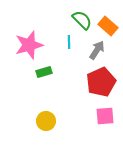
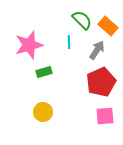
yellow circle: moved 3 px left, 9 px up
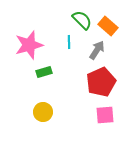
pink square: moved 1 px up
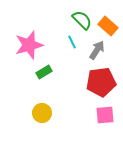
cyan line: moved 3 px right; rotated 24 degrees counterclockwise
green rectangle: rotated 14 degrees counterclockwise
red pentagon: rotated 16 degrees clockwise
yellow circle: moved 1 px left, 1 px down
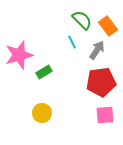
orange rectangle: rotated 12 degrees clockwise
pink star: moved 10 px left, 10 px down
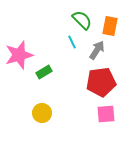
orange rectangle: moved 2 px right; rotated 48 degrees clockwise
pink square: moved 1 px right, 1 px up
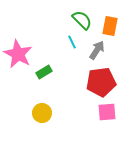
pink star: moved 1 px left, 1 px up; rotated 28 degrees counterclockwise
pink square: moved 1 px right, 2 px up
